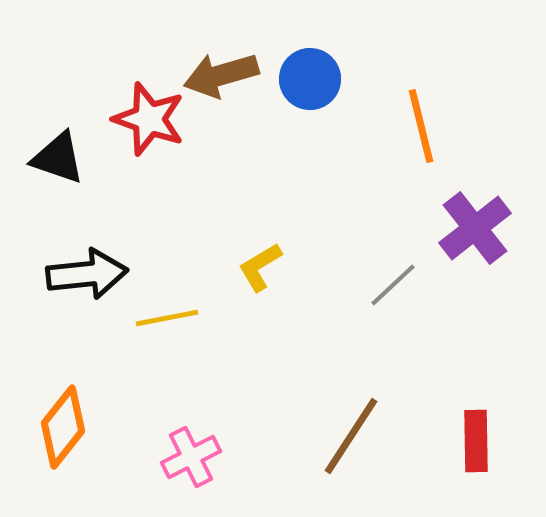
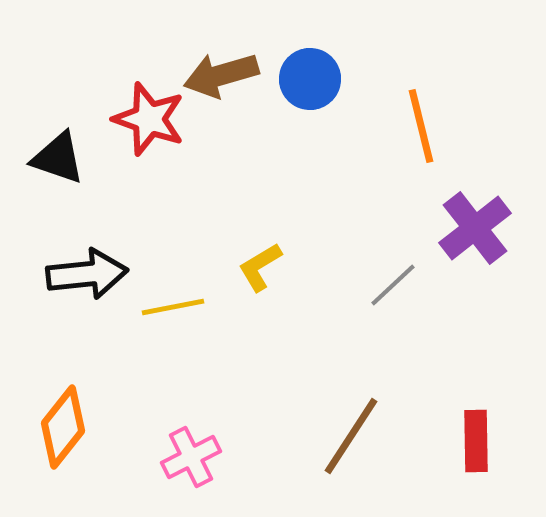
yellow line: moved 6 px right, 11 px up
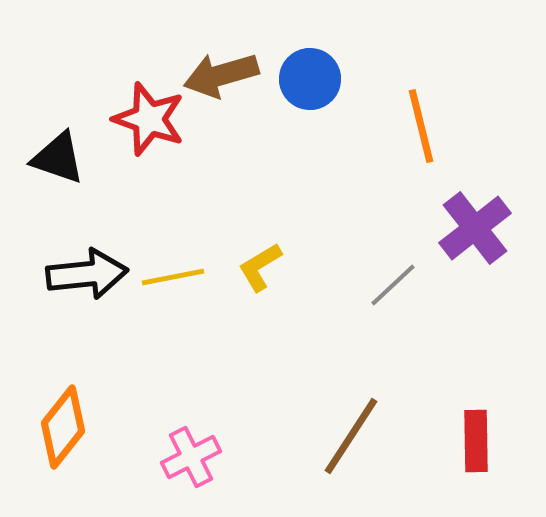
yellow line: moved 30 px up
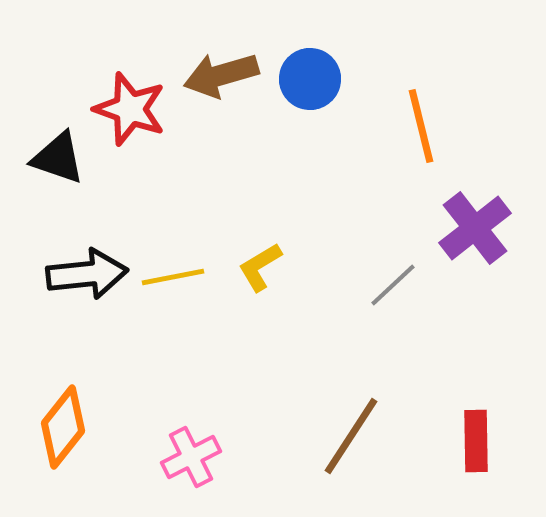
red star: moved 19 px left, 10 px up
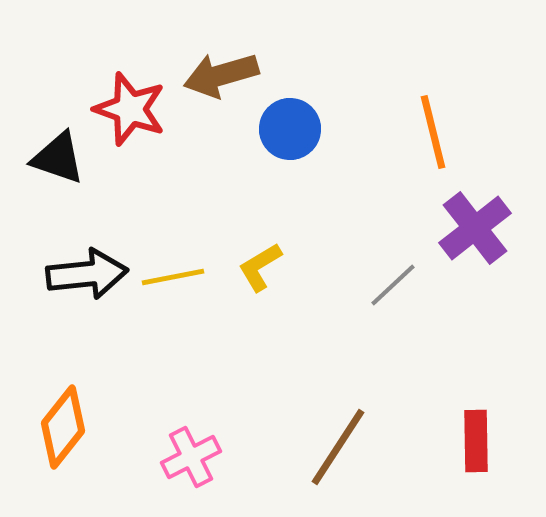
blue circle: moved 20 px left, 50 px down
orange line: moved 12 px right, 6 px down
brown line: moved 13 px left, 11 px down
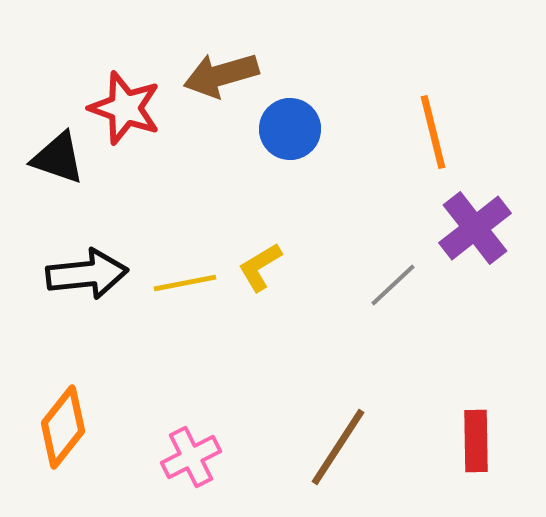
red star: moved 5 px left, 1 px up
yellow line: moved 12 px right, 6 px down
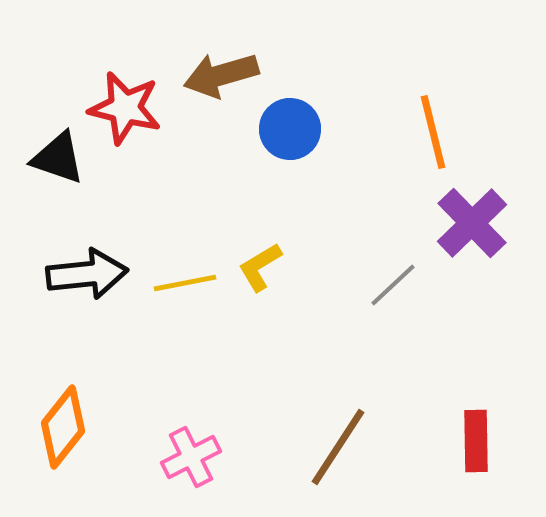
red star: rotated 6 degrees counterclockwise
purple cross: moved 3 px left, 5 px up; rotated 6 degrees counterclockwise
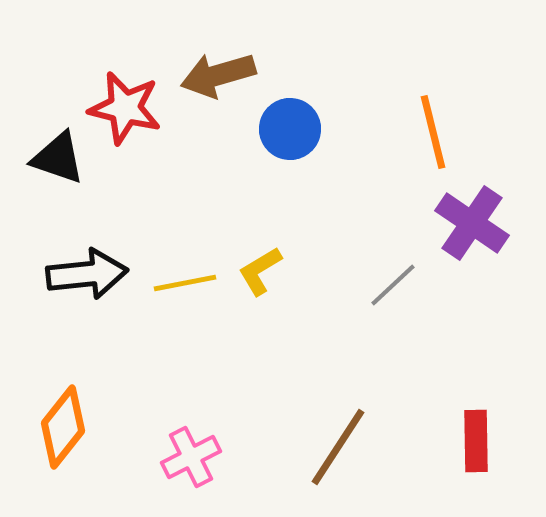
brown arrow: moved 3 px left
purple cross: rotated 12 degrees counterclockwise
yellow L-shape: moved 4 px down
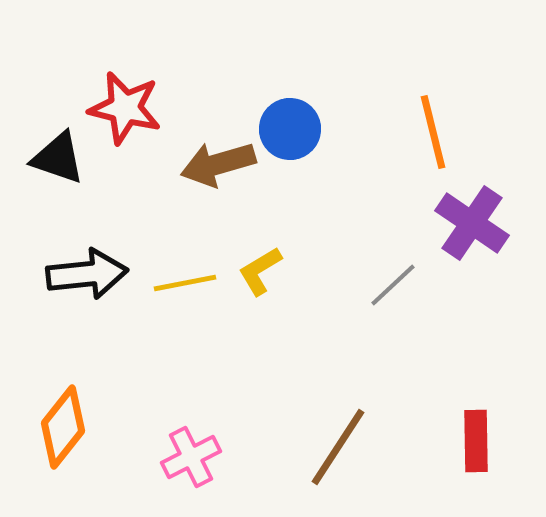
brown arrow: moved 89 px down
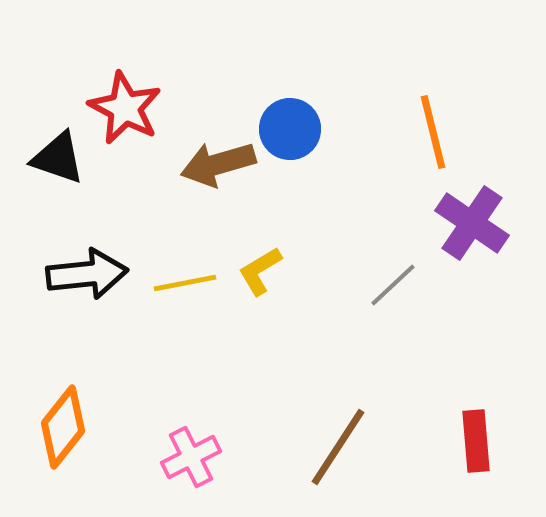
red star: rotated 14 degrees clockwise
red rectangle: rotated 4 degrees counterclockwise
